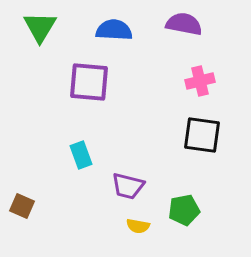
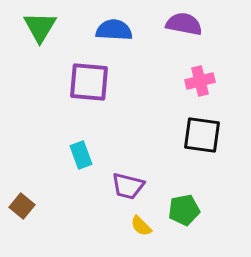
brown square: rotated 15 degrees clockwise
yellow semicircle: moved 3 px right; rotated 35 degrees clockwise
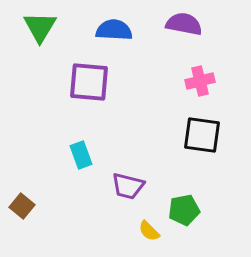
yellow semicircle: moved 8 px right, 5 px down
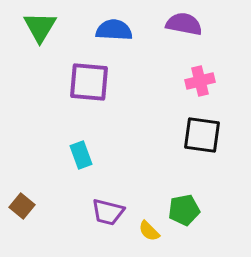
purple trapezoid: moved 20 px left, 26 px down
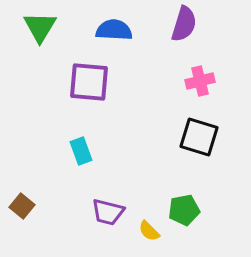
purple semicircle: rotated 96 degrees clockwise
black square: moved 3 px left, 2 px down; rotated 9 degrees clockwise
cyan rectangle: moved 4 px up
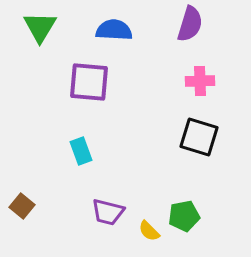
purple semicircle: moved 6 px right
pink cross: rotated 12 degrees clockwise
green pentagon: moved 6 px down
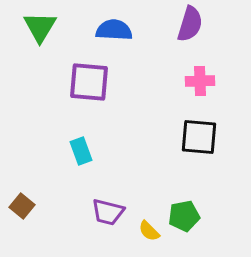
black square: rotated 12 degrees counterclockwise
